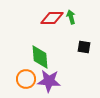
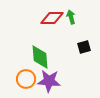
black square: rotated 24 degrees counterclockwise
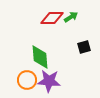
green arrow: rotated 72 degrees clockwise
orange circle: moved 1 px right, 1 px down
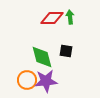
green arrow: moved 1 px left; rotated 64 degrees counterclockwise
black square: moved 18 px left, 4 px down; rotated 24 degrees clockwise
green diamond: moved 2 px right; rotated 10 degrees counterclockwise
purple star: moved 3 px left; rotated 10 degrees counterclockwise
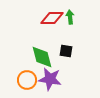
purple star: moved 4 px right, 2 px up; rotated 15 degrees clockwise
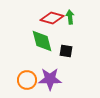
red diamond: rotated 15 degrees clockwise
green diamond: moved 16 px up
purple star: rotated 10 degrees counterclockwise
